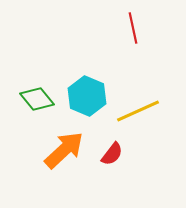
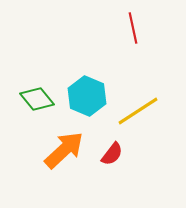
yellow line: rotated 9 degrees counterclockwise
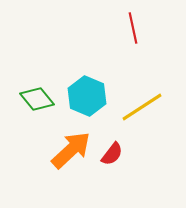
yellow line: moved 4 px right, 4 px up
orange arrow: moved 7 px right
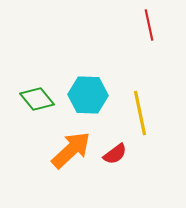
red line: moved 16 px right, 3 px up
cyan hexagon: moved 1 px right, 1 px up; rotated 21 degrees counterclockwise
yellow line: moved 2 px left, 6 px down; rotated 69 degrees counterclockwise
red semicircle: moved 3 px right; rotated 15 degrees clockwise
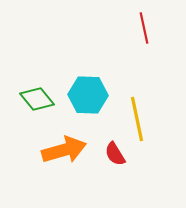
red line: moved 5 px left, 3 px down
yellow line: moved 3 px left, 6 px down
orange arrow: moved 7 px left; rotated 27 degrees clockwise
red semicircle: rotated 95 degrees clockwise
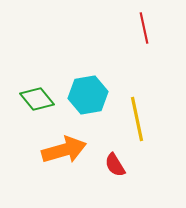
cyan hexagon: rotated 12 degrees counterclockwise
red semicircle: moved 11 px down
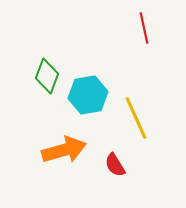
green diamond: moved 10 px right, 23 px up; rotated 60 degrees clockwise
yellow line: moved 1 px left, 1 px up; rotated 12 degrees counterclockwise
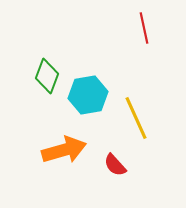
red semicircle: rotated 10 degrees counterclockwise
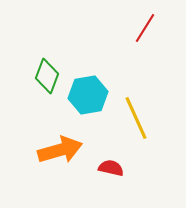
red line: moved 1 px right; rotated 44 degrees clockwise
orange arrow: moved 4 px left
red semicircle: moved 4 px left, 3 px down; rotated 145 degrees clockwise
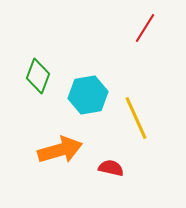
green diamond: moved 9 px left
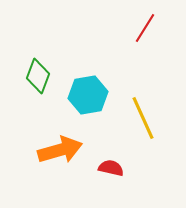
yellow line: moved 7 px right
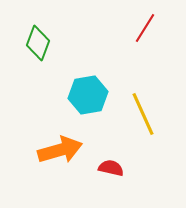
green diamond: moved 33 px up
yellow line: moved 4 px up
